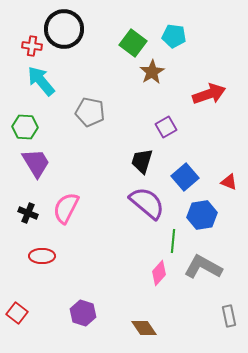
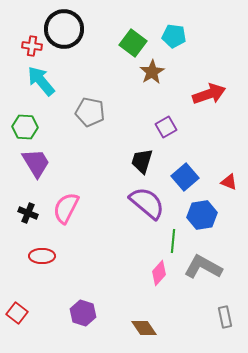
gray rectangle: moved 4 px left, 1 px down
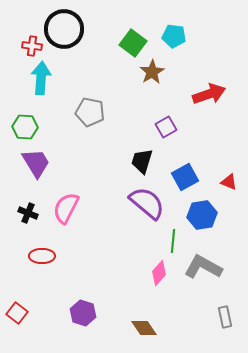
cyan arrow: moved 3 px up; rotated 44 degrees clockwise
blue square: rotated 12 degrees clockwise
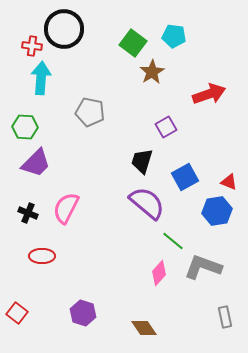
purple trapezoid: rotated 76 degrees clockwise
blue hexagon: moved 15 px right, 4 px up
green line: rotated 55 degrees counterclockwise
gray L-shape: rotated 9 degrees counterclockwise
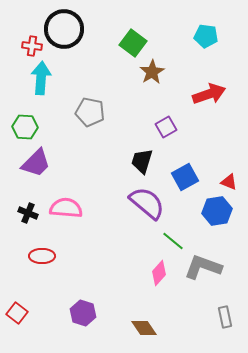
cyan pentagon: moved 32 px right
pink semicircle: rotated 68 degrees clockwise
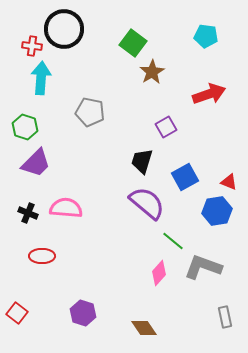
green hexagon: rotated 15 degrees clockwise
